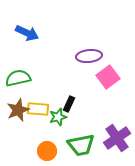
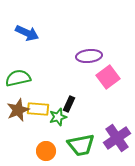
orange circle: moved 1 px left
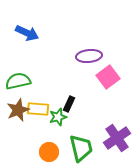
green semicircle: moved 3 px down
green trapezoid: moved 3 px down; rotated 92 degrees counterclockwise
orange circle: moved 3 px right, 1 px down
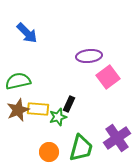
blue arrow: rotated 20 degrees clockwise
green trapezoid: rotated 28 degrees clockwise
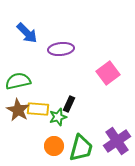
purple ellipse: moved 28 px left, 7 px up
pink square: moved 4 px up
brown star: rotated 20 degrees counterclockwise
purple cross: moved 3 px down
orange circle: moved 5 px right, 6 px up
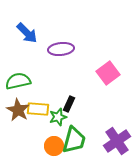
green trapezoid: moved 7 px left, 8 px up
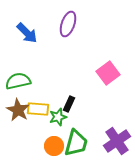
purple ellipse: moved 7 px right, 25 px up; rotated 65 degrees counterclockwise
green trapezoid: moved 2 px right, 3 px down
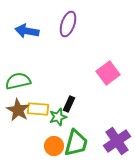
blue arrow: moved 2 px up; rotated 145 degrees clockwise
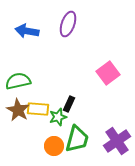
green trapezoid: moved 1 px right, 4 px up
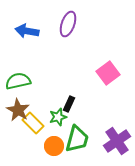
yellow rectangle: moved 5 px left, 14 px down; rotated 40 degrees clockwise
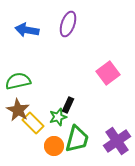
blue arrow: moved 1 px up
black rectangle: moved 1 px left, 1 px down
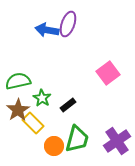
blue arrow: moved 20 px right
black rectangle: rotated 28 degrees clockwise
brown star: rotated 10 degrees clockwise
green star: moved 16 px left, 19 px up; rotated 24 degrees counterclockwise
